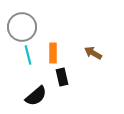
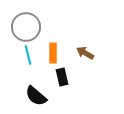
gray circle: moved 4 px right
brown arrow: moved 8 px left
black semicircle: rotated 80 degrees clockwise
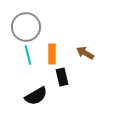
orange rectangle: moved 1 px left, 1 px down
black semicircle: rotated 70 degrees counterclockwise
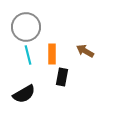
brown arrow: moved 2 px up
black rectangle: rotated 24 degrees clockwise
black semicircle: moved 12 px left, 2 px up
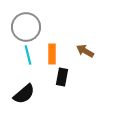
black semicircle: rotated 10 degrees counterclockwise
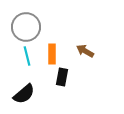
cyan line: moved 1 px left, 1 px down
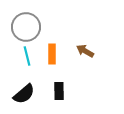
black rectangle: moved 3 px left, 14 px down; rotated 12 degrees counterclockwise
